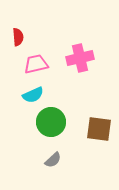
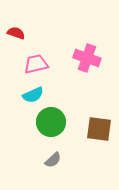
red semicircle: moved 2 px left, 4 px up; rotated 66 degrees counterclockwise
pink cross: moved 7 px right; rotated 32 degrees clockwise
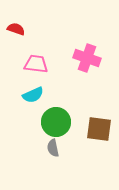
red semicircle: moved 4 px up
pink trapezoid: rotated 20 degrees clockwise
green circle: moved 5 px right
gray semicircle: moved 12 px up; rotated 120 degrees clockwise
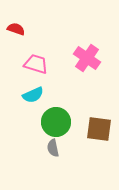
pink cross: rotated 16 degrees clockwise
pink trapezoid: rotated 10 degrees clockwise
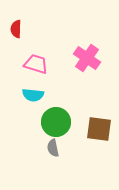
red semicircle: rotated 108 degrees counterclockwise
cyan semicircle: rotated 30 degrees clockwise
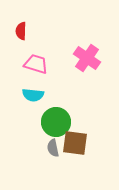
red semicircle: moved 5 px right, 2 px down
brown square: moved 24 px left, 14 px down
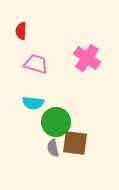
cyan semicircle: moved 8 px down
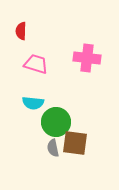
pink cross: rotated 28 degrees counterclockwise
